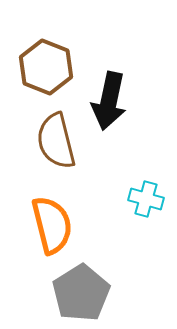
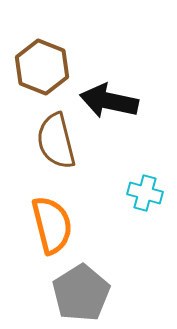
brown hexagon: moved 4 px left
black arrow: rotated 90 degrees clockwise
cyan cross: moved 1 px left, 6 px up
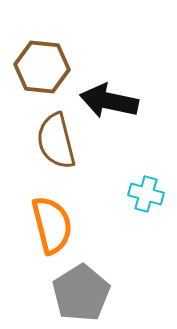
brown hexagon: rotated 16 degrees counterclockwise
cyan cross: moved 1 px right, 1 px down
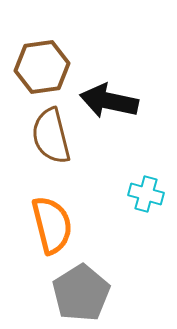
brown hexagon: rotated 14 degrees counterclockwise
brown semicircle: moved 5 px left, 5 px up
